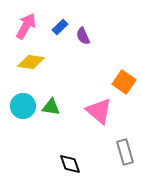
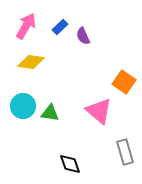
green triangle: moved 1 px left, 6 px down
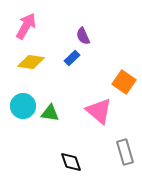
blue rectangle: moved 12 px right, 31 px down
black diamond: moved 1 px right, 2 px up
